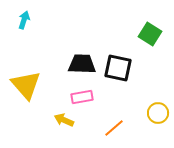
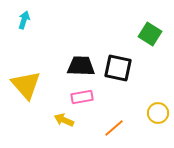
black trapezoid: moved 1 px left, 2 px down
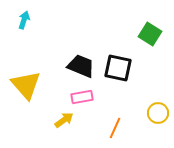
black trapezoid: rotated 20 degrees clockwise
yellow arrow: rotated 120 degrees clockwise
orange line: moved 1 px right; rotated 25 degrees counterclockwise
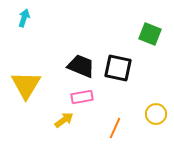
cyan arrow: moved 2 px up
green square: rotated 10 degrees counterclockwise
yellow triangle: rotated 12 degrees clockwise
yellow circle: moved 2 px left, 1 px down
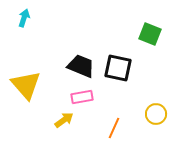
yellow triangle: rotated 12 degrees counterclockwise
orange line: moved 1 px left
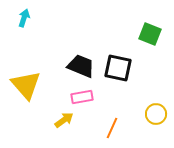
orange line: moved 2 px left
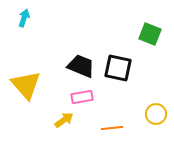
orange line: rotated 60 degrees clockwise
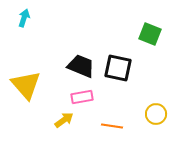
orange line: moved 2 px up; rotated 15 degrees clockwise
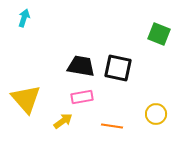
green square: moved 9 px right
black trapezoid: rotated 12 degrees counterclockwise
yellow triangle: moved 14 px down
yellow arrow: moved 1 px left, 1 px down
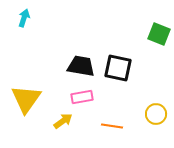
yellow triangle: rotated 16 degrees clockwise
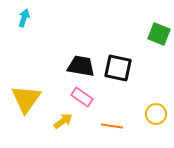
pink rectangle: rotated 45 degrees clockwise
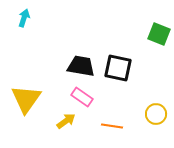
yellow arrow: moved 3 px right
